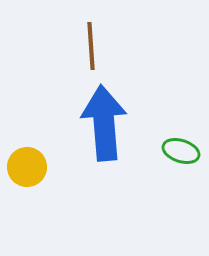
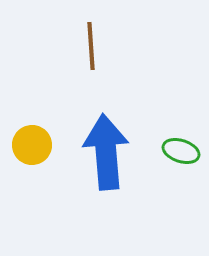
blue arrow: moved 2 px right, 29 px down
yellow circle: moved 5 px right, 22 px up
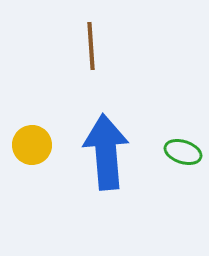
green ellipse: moved 2 px right, 1 px down
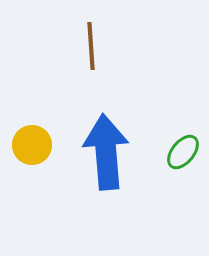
green ellipse: rotated 69 degrees counterclockwise
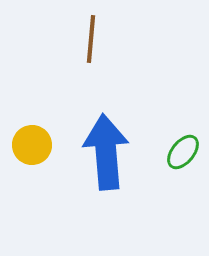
brown line: moved 7 px up; rotated 9 degrees clockwise
